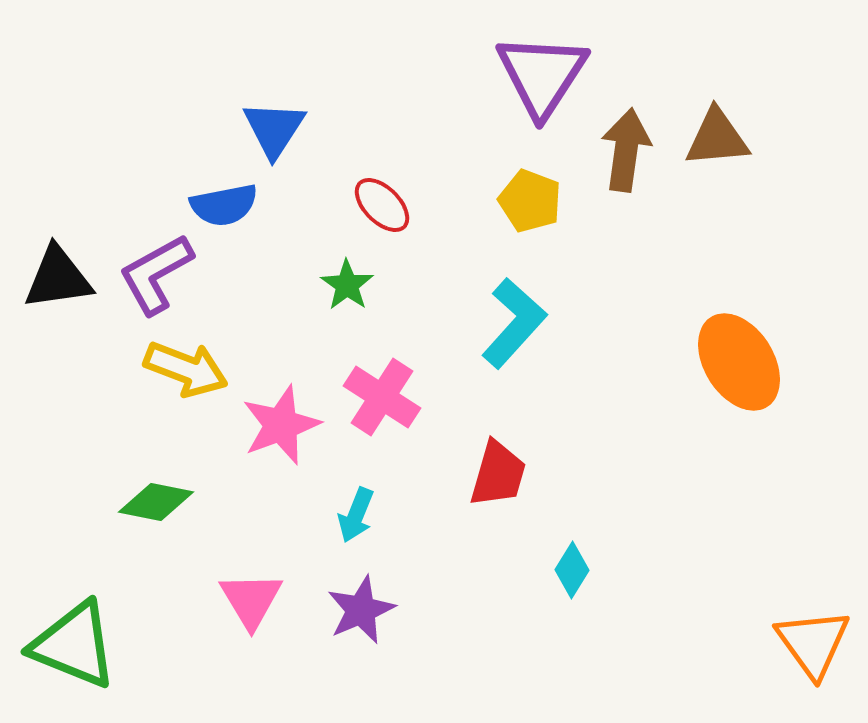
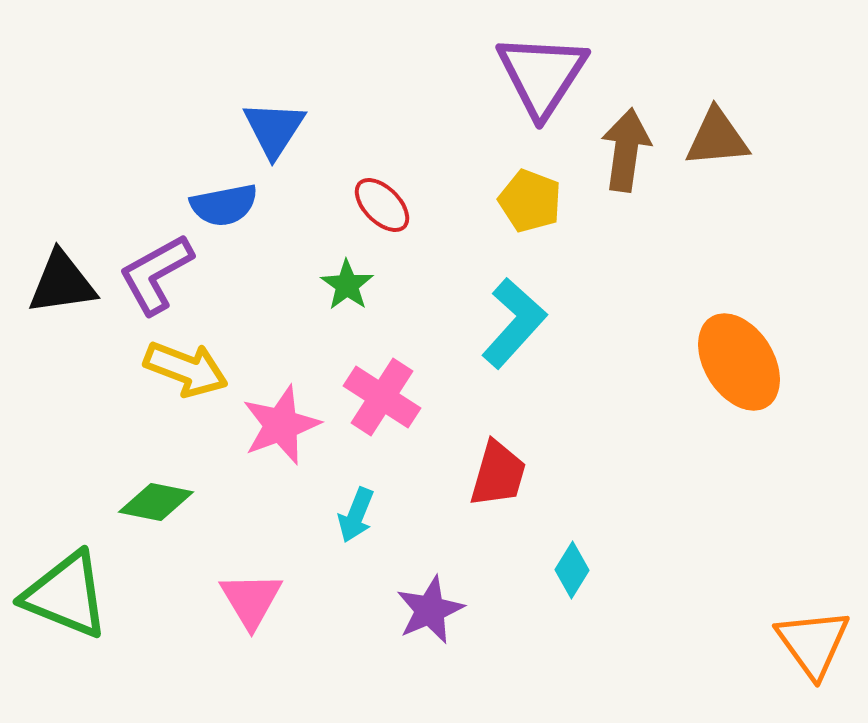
black triangle: moved 4 px right, 5 px down
purple star: moved 69 px right
green triangle: moved 8 px left, 50 px up
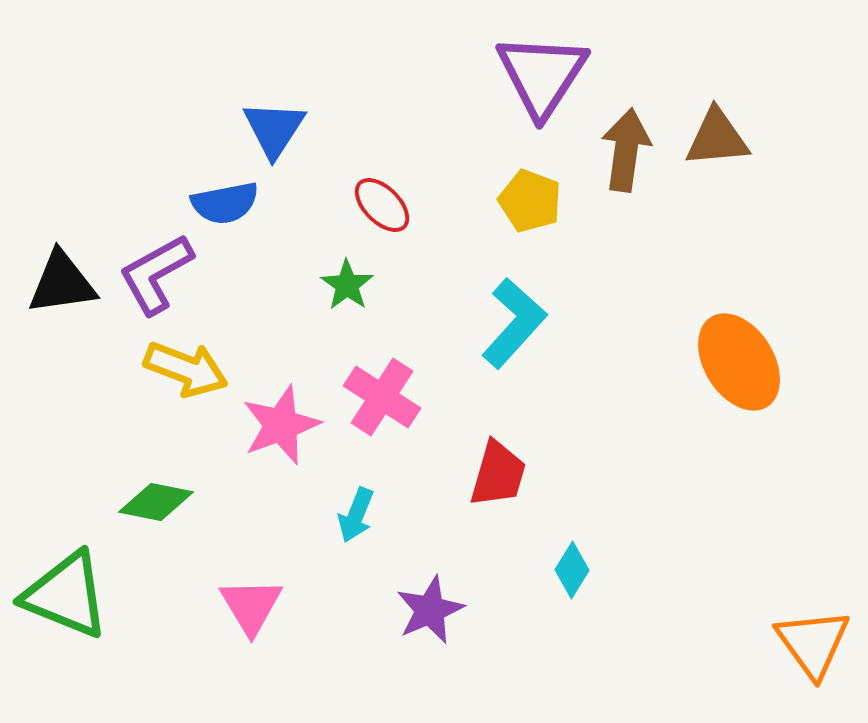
blue semicircle: moved 1 px right, 2 px up
pink triangle: moved 6 px down
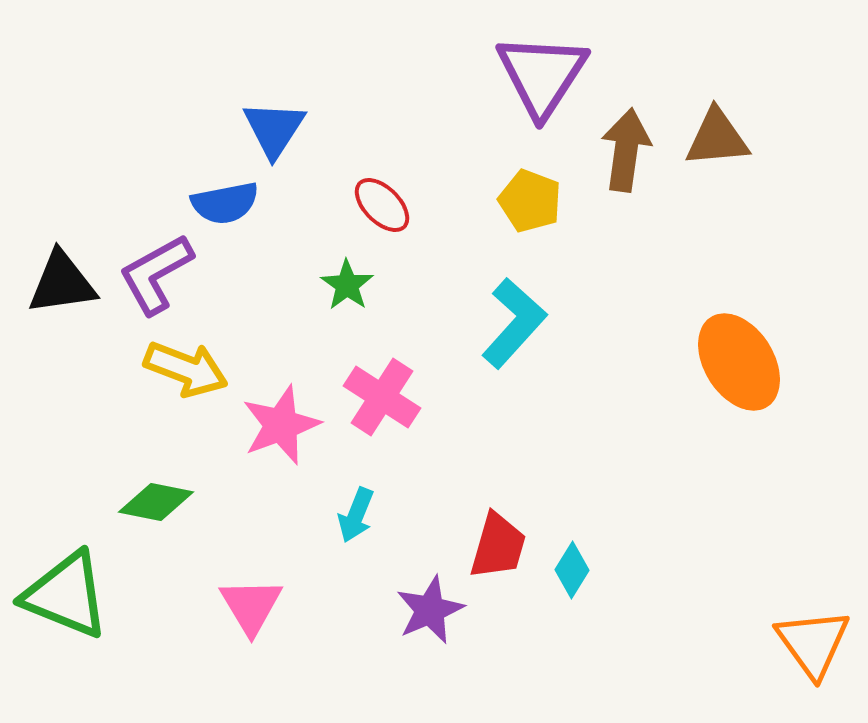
red trapezoid: moved 72 px down
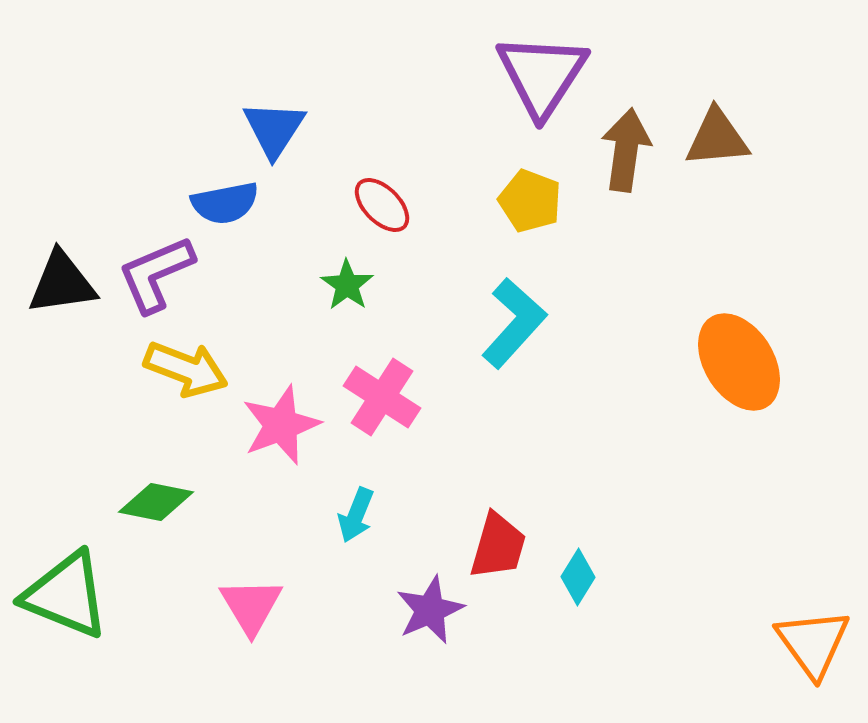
purple L-shape: rotated 6 degrees clockwise
cyan diamond: moved 6 px right, 7 px down
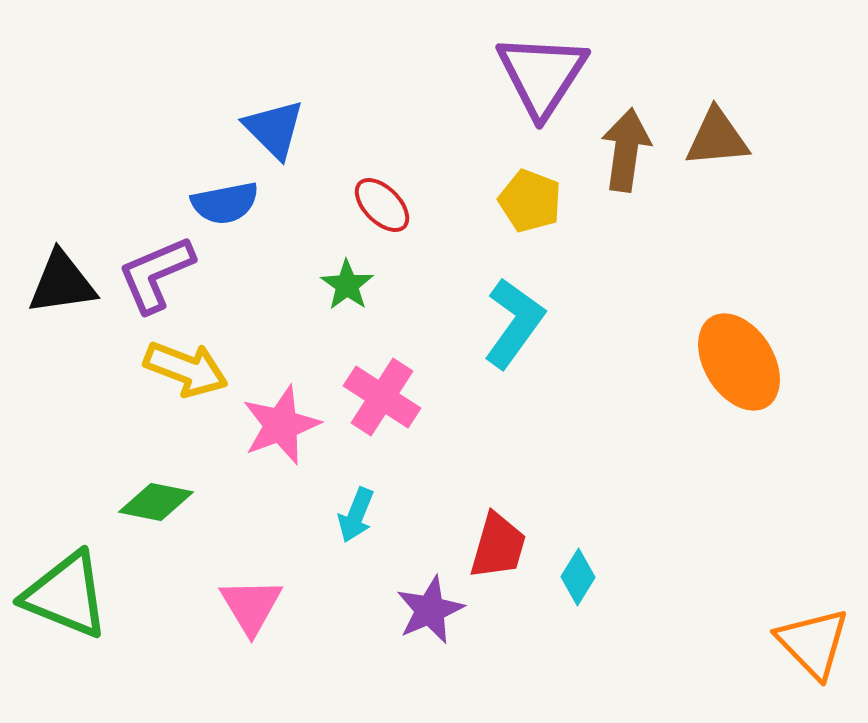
blue triangle: rotated 18 degrees counterclockwise
cyan L-shape: rotated 6 degrees counterclockwise
orange triangle: rotated 8 degrees counterclockwise
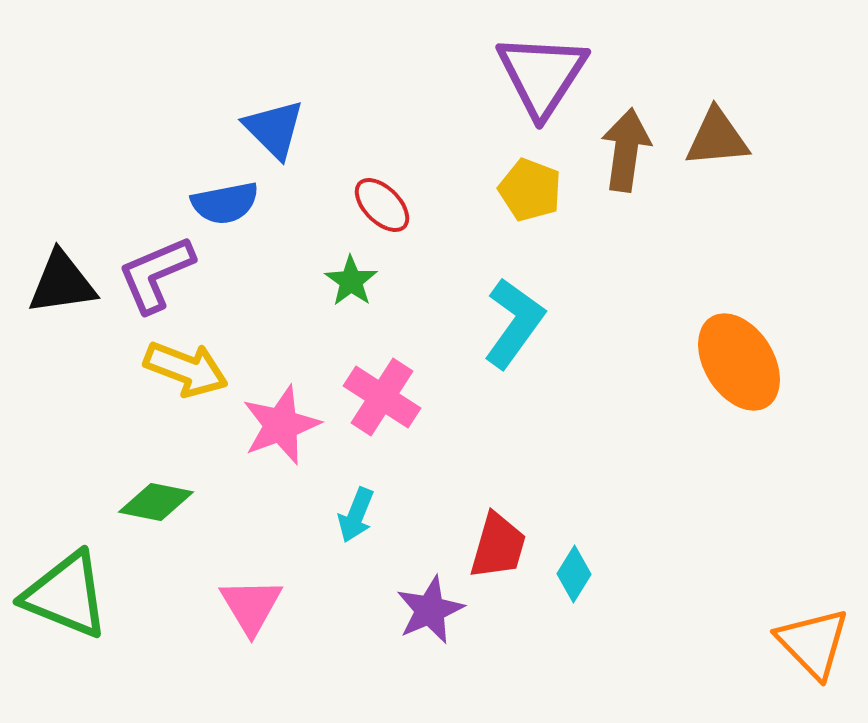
yellow pentagon: moved 11 px up
green star: moved 4 px right, 4 px up
cyan diamond: moved 4 px left, 3 px up
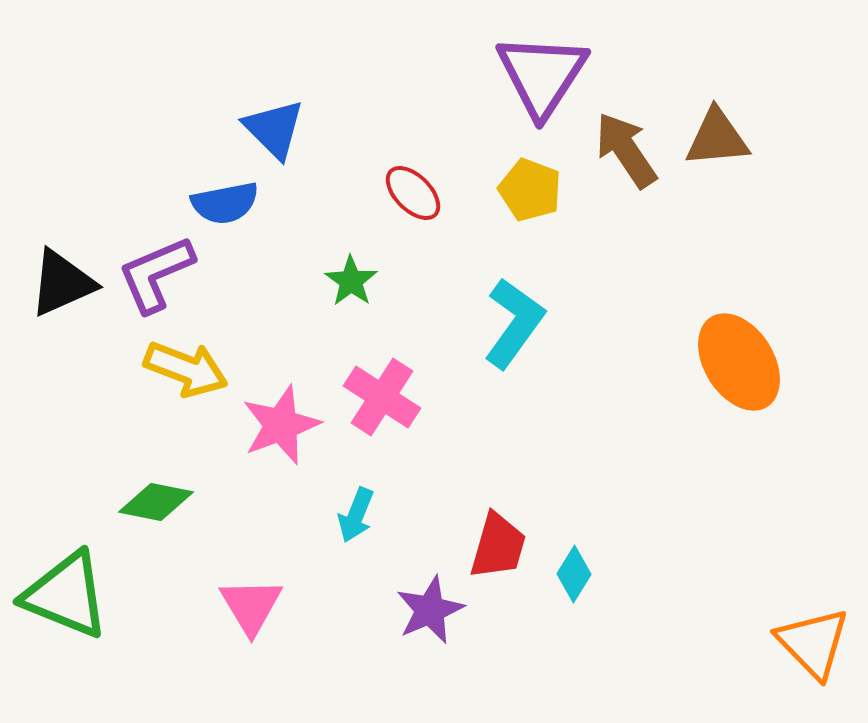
brown arrow: rotated 42 degrees counterclockwise
red ellipse: moved 31 px right, 12 px up
black triangle: rotated 16 degrees counterclockwise
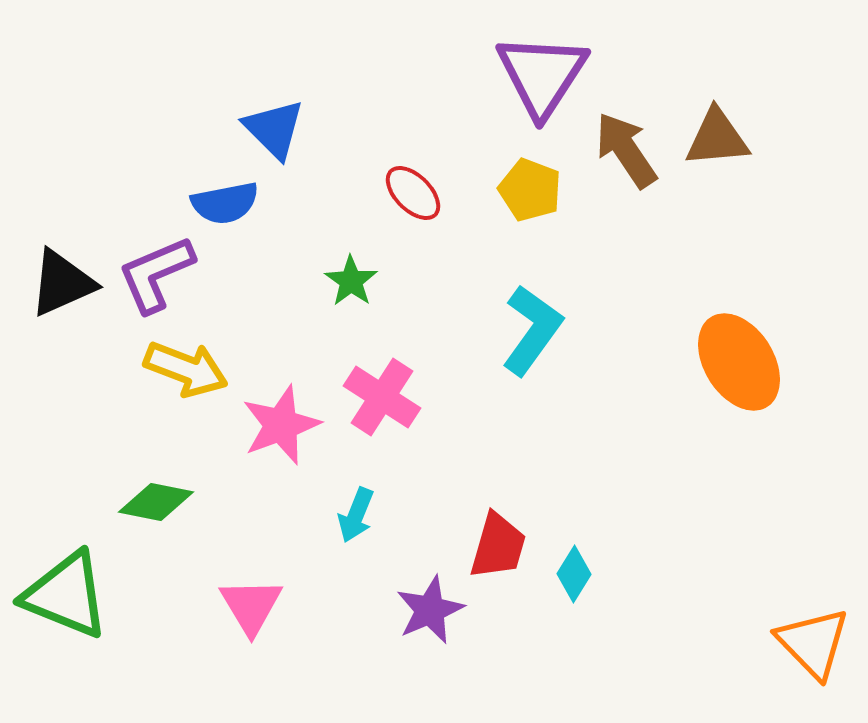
cyan L-shape: moved 18 px right, 7 px down
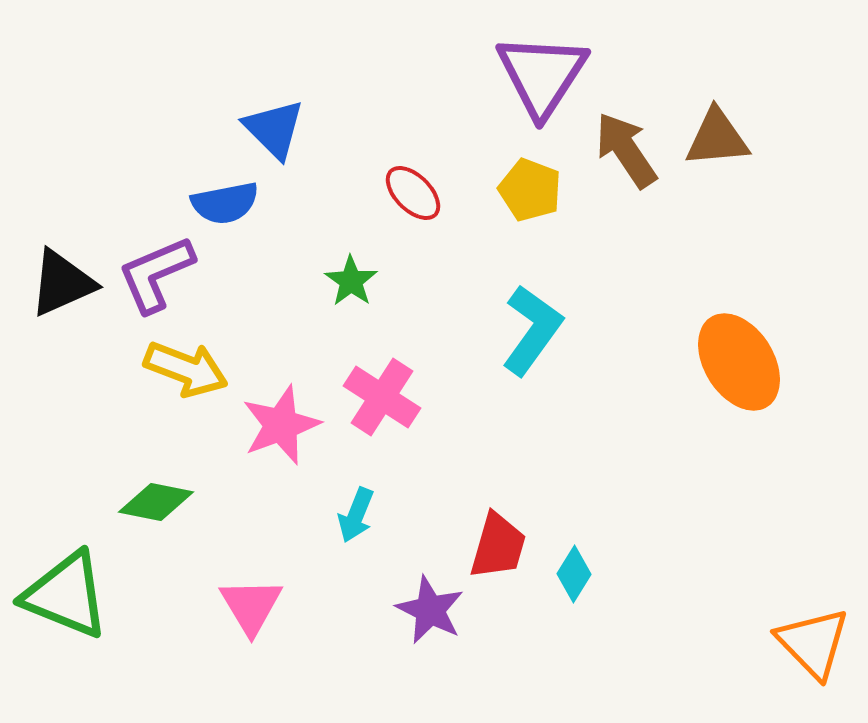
purple star: rotated 22 degrees counterclockwise
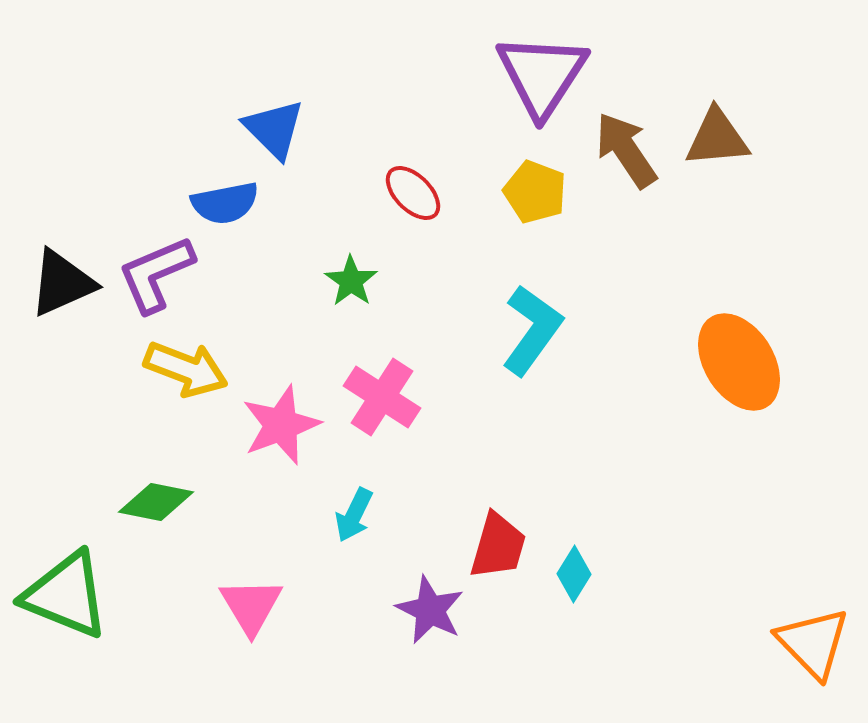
yellow pentagon: moved 5 px right, 2 px down
cyan arrow: moved 2 px left; rotated 4 degrees clockwise
